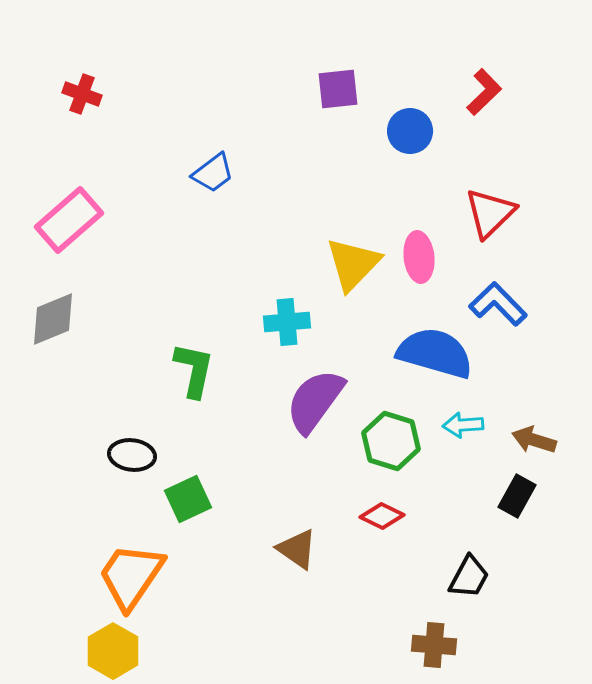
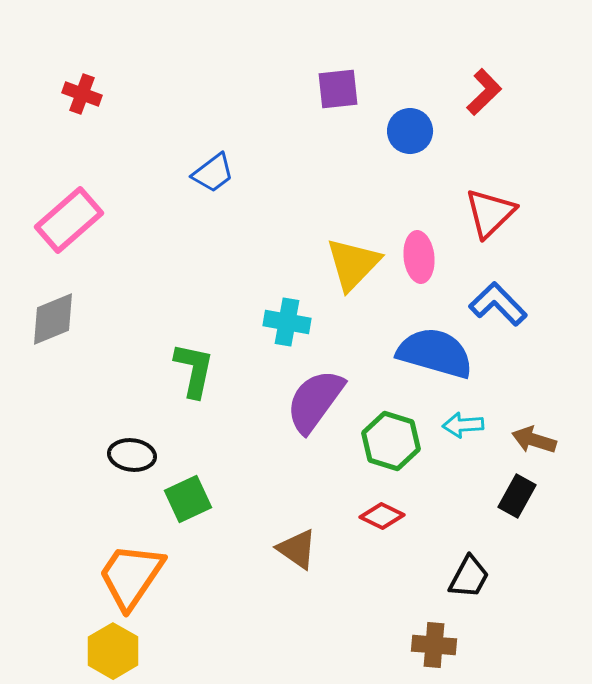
cyan cross: rotated 15 degrees clockwise
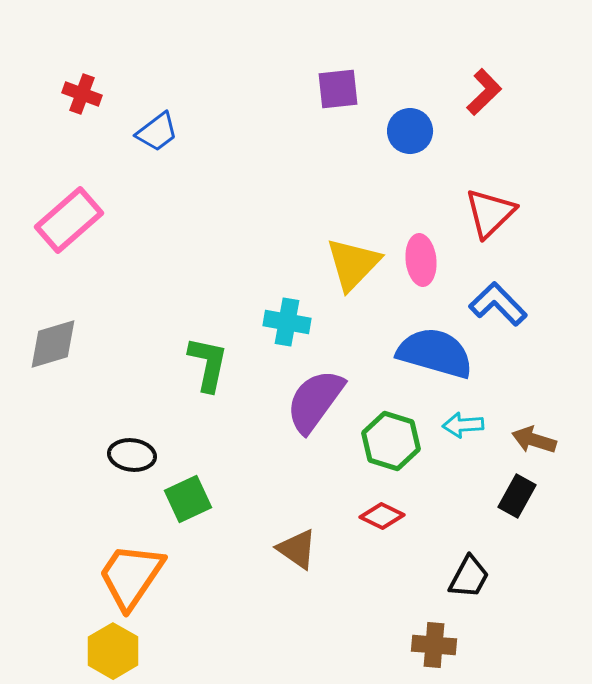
blue trapezoid: moved 56 px left, 41 px up
pink ellipse: moved 2 px right, 3 px down
gray diamond: moved 25 px down; rotated 6 degrees clockwise
green L-shape: moved 14 px right, 6 px up
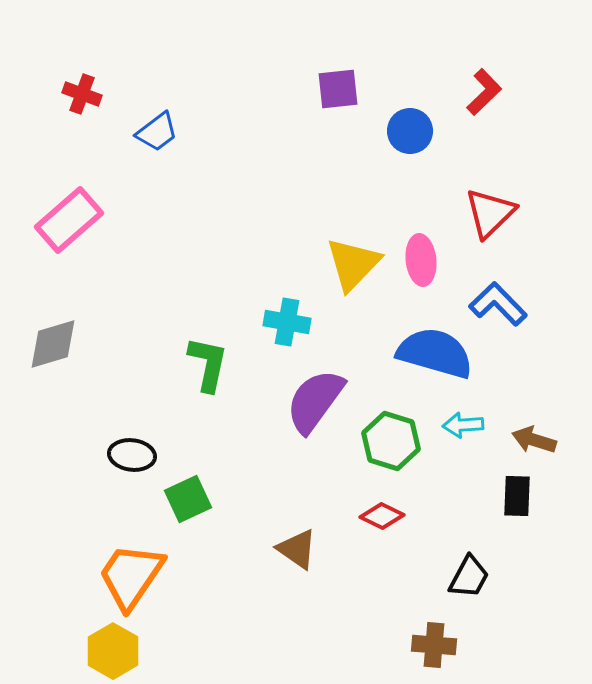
black rectangle: rotated 27 degrees counterclockwise
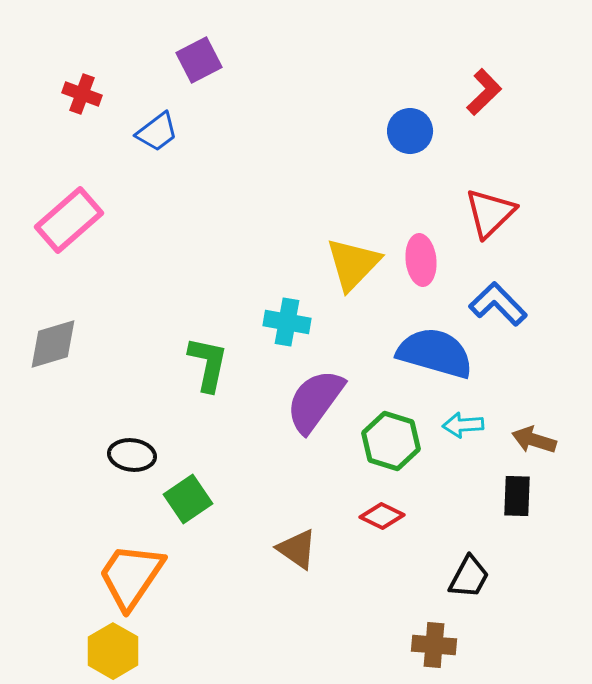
purple square: moved 139 px left, 29 px up; rotated 21 degrees counterclockwise
green square: rotated 9 degrees counterclockwise
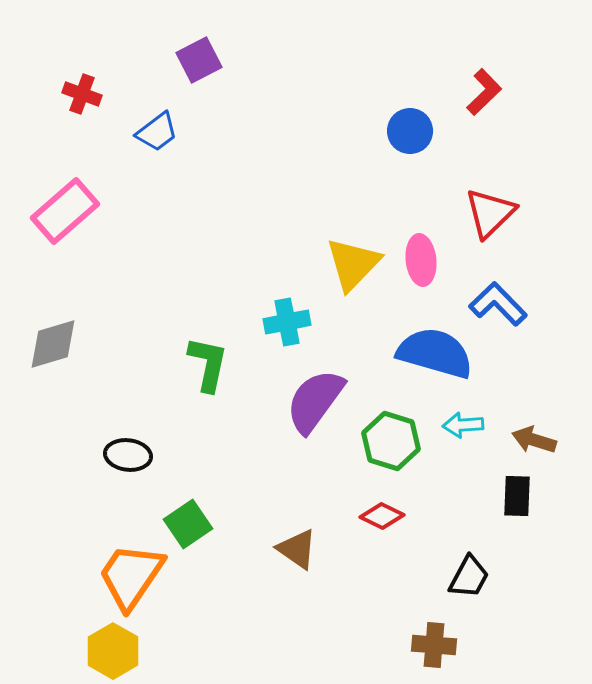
pink rectangle: moved 4 px left, 9 px up
cyan cross: rotated 21 degrees counterclockwise
black ellipse: moved 4 px left
green square: moved 25 px down
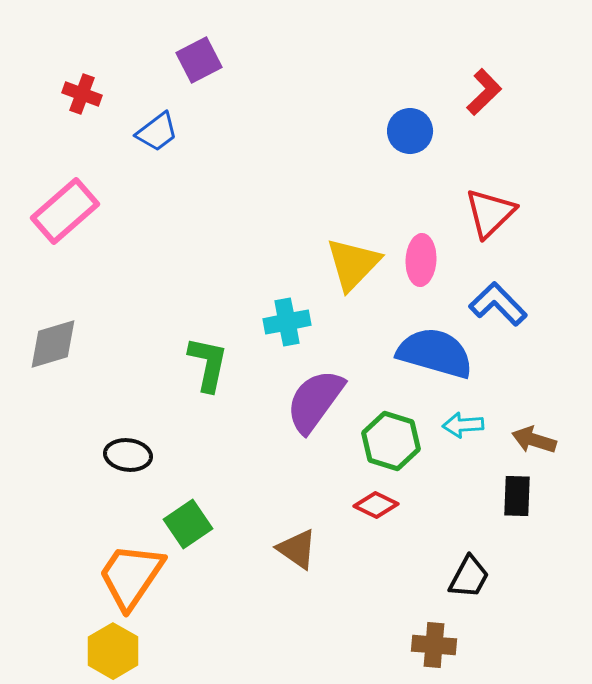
pink ellipse: rotated 9 degrees clockwise
red diamond: moved 6 px left, 11 px up
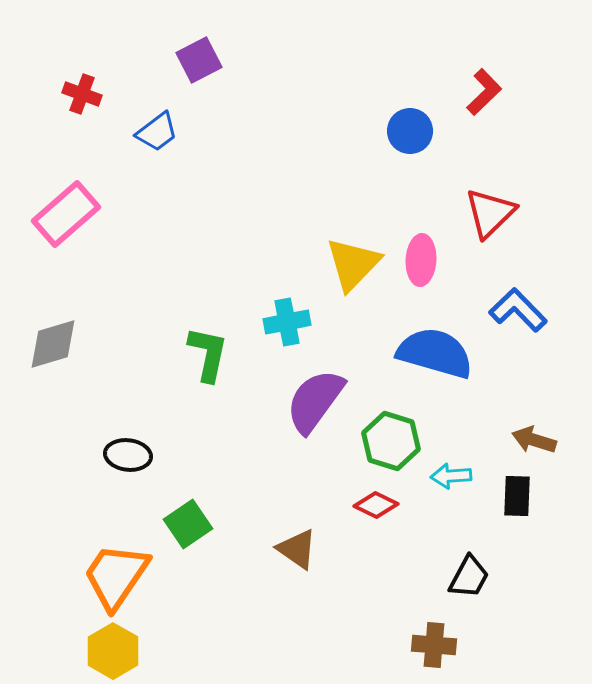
pink rectangle: moved 1 px right, 3 px down
blue L-shape: moved 20 px right, 6 px down
green L-shape: moved 10 px up
cyan arrow: moved 12 px left, 51 px down
orange trapezoid: moved 15 px left
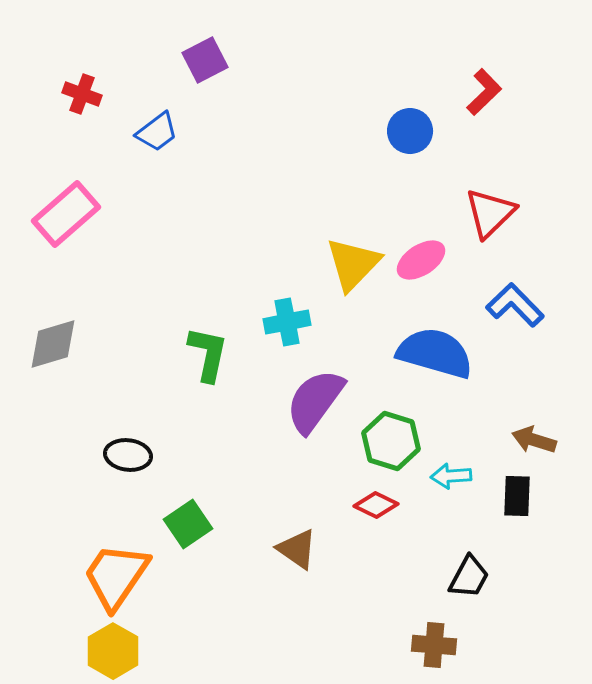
purple square: moved 6 px right
pink ellipse: rotated 54 degrees clockwise
blue L-shape: moved 3 px left, 5 px up
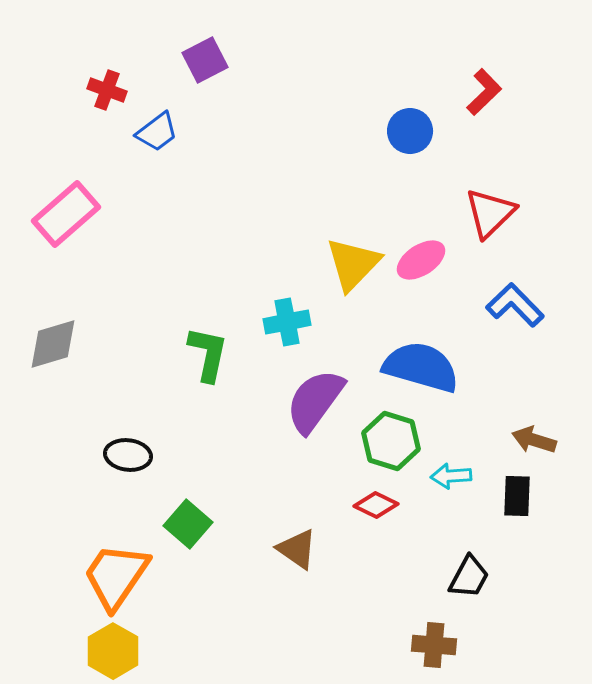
red cross: moved 25 px right, 4 px up
blue semicircle: moved 14 px left, 14 px down
green square: rotated 15 degrees counterclockwise
